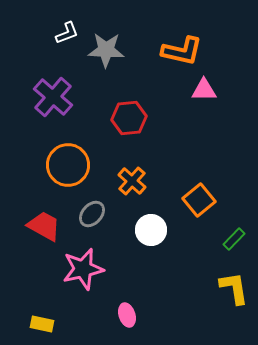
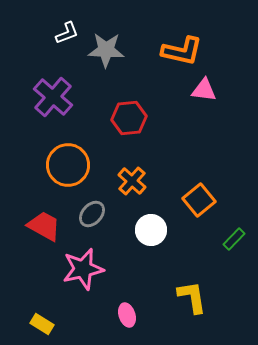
pink triangle: rotated 8 degrees clockwise
yellow L-shape: moved 42 px left, 9 px down
yellow rectangle: rotated 20 degrees clockwise
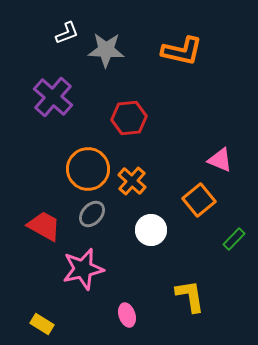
pink triangle: moved 16 px right, 70 px down; rotated 16 degrees clockwise
orange circle: moved 20 px right, 4 px down
yellow L-shape: moved 2 px left, 1 px up
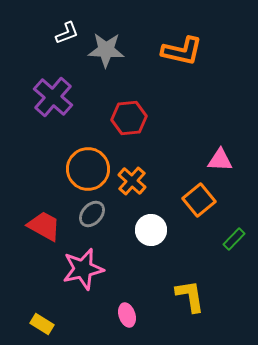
pink triangle: rotated 20 degrees counterclockwise
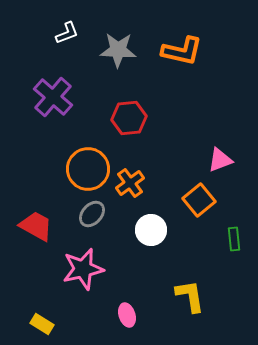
gray star: moved 12 px right
pink triangle: rotated 24 degrees counterclockwise
orange cross: moved 2 px left, 2 px down; rotated 12 degrees clockwise
red trapezoid: moved 8 px left
green rectangle: rotated 50 degrees counterclockwise
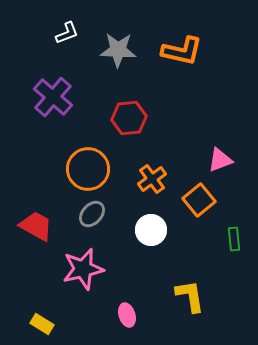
orange cross: moved 22 px right, 4 px up
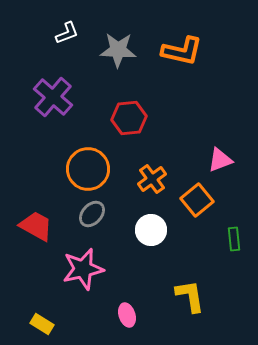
orange square: moved 2 px left
